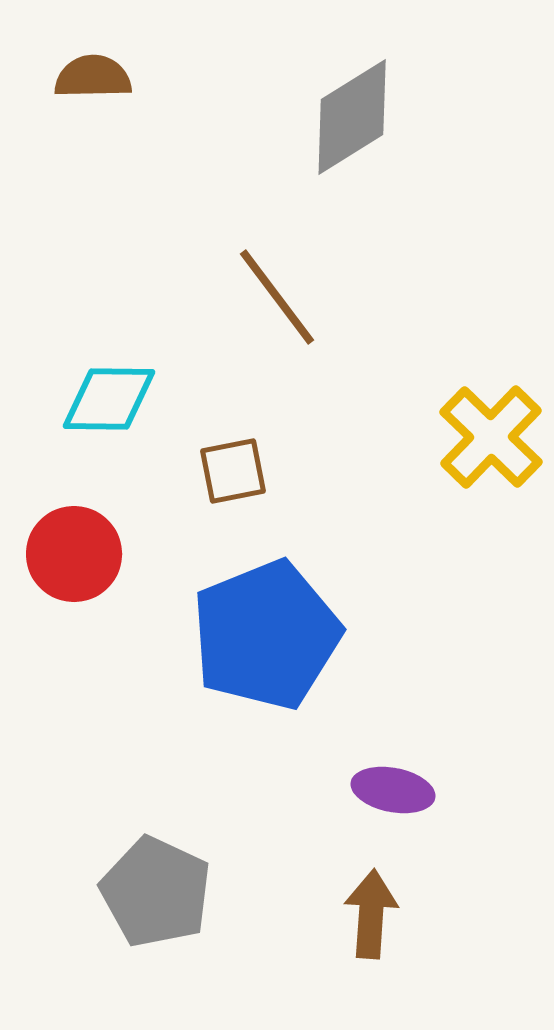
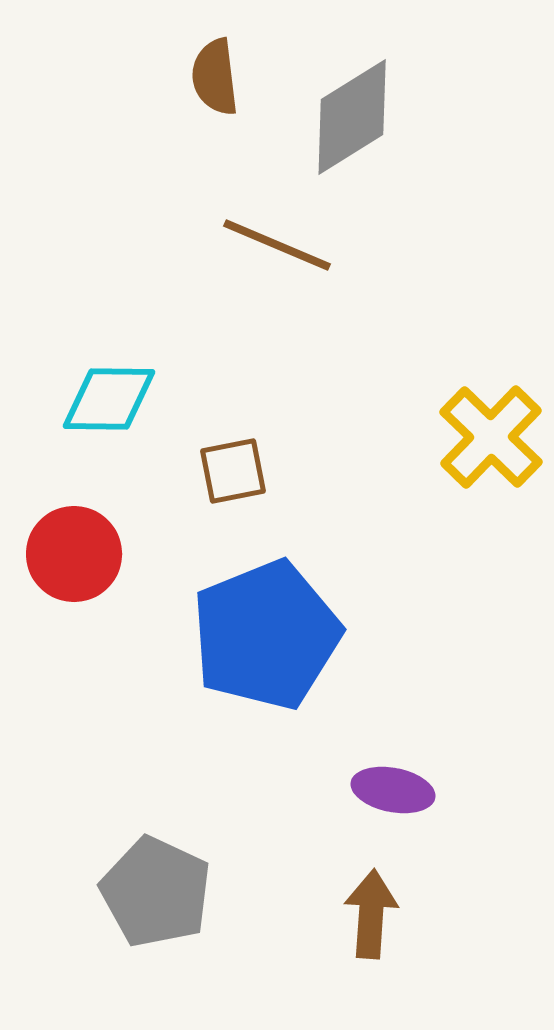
brown semicircle: moved 122 px right; rotated 96 degrees counterclockwise
brown line: moved 52 px up; rotated 30 degrees counterclockwise
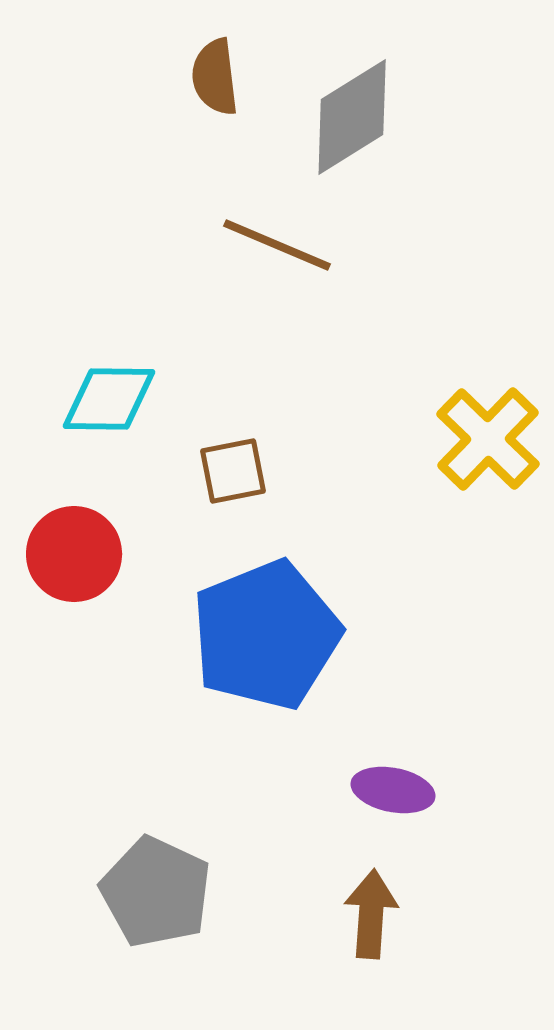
yellow cross: moved 3 px left, 2 px down
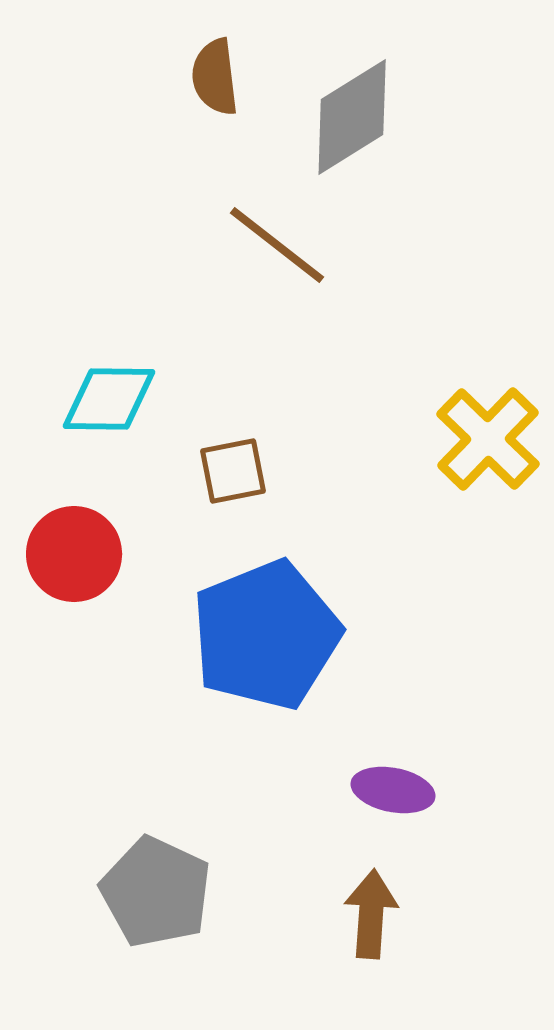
brown line: rotated 15 degrees clockwise
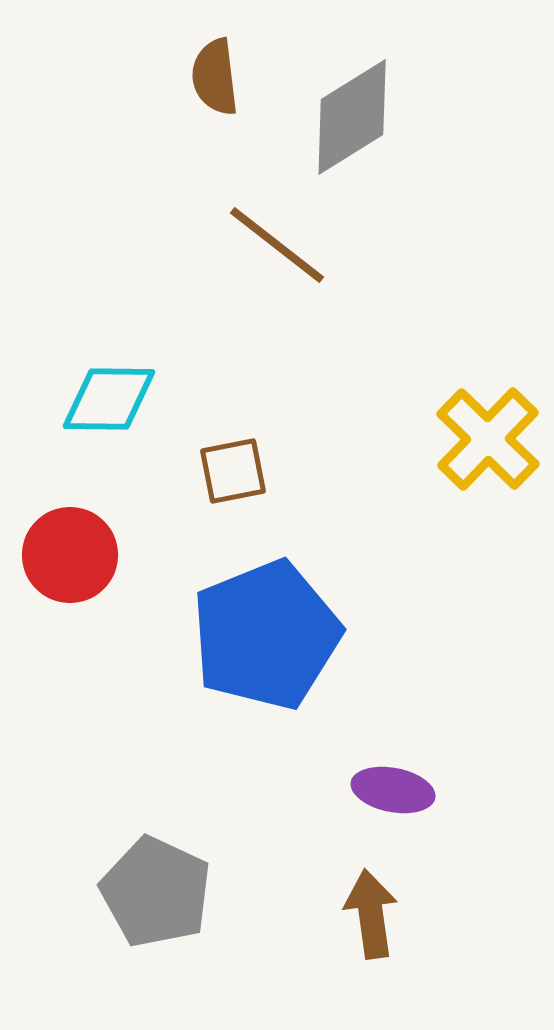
red circle: moved 4 px left, 1 px down
brown arrow: rotated 12 degrees counterclockwise
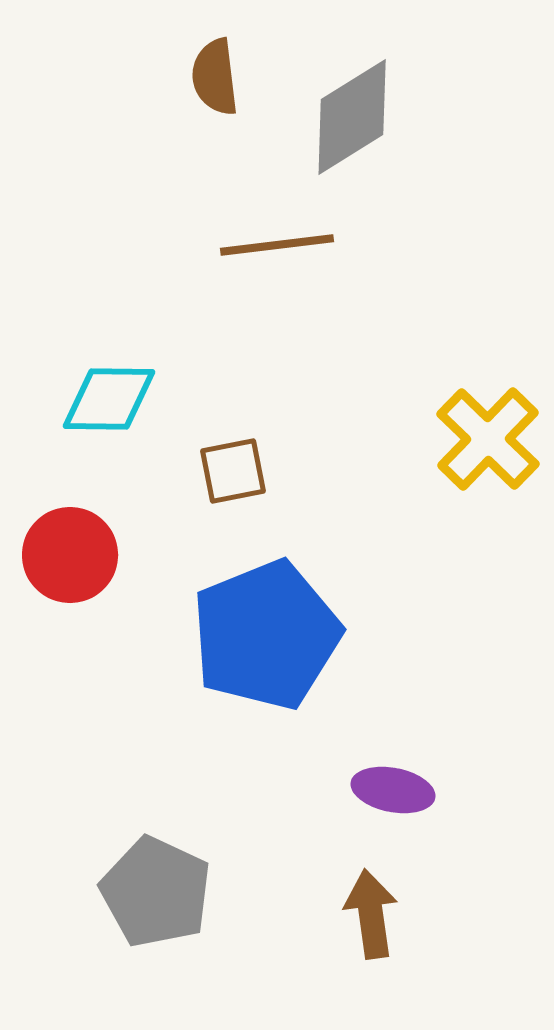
brown line: rotated 45 degrees counterclockwise
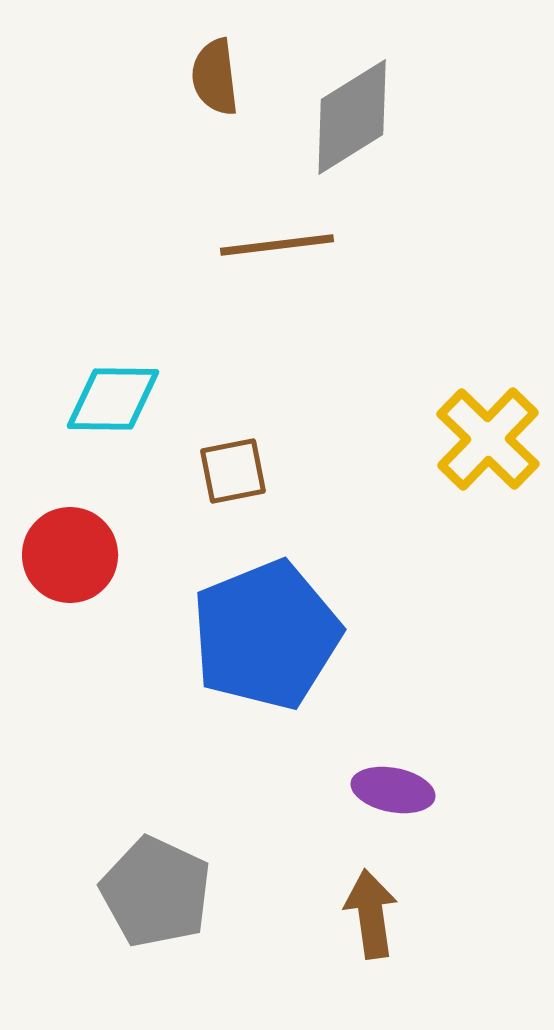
cyan diamond: moved 4 px right
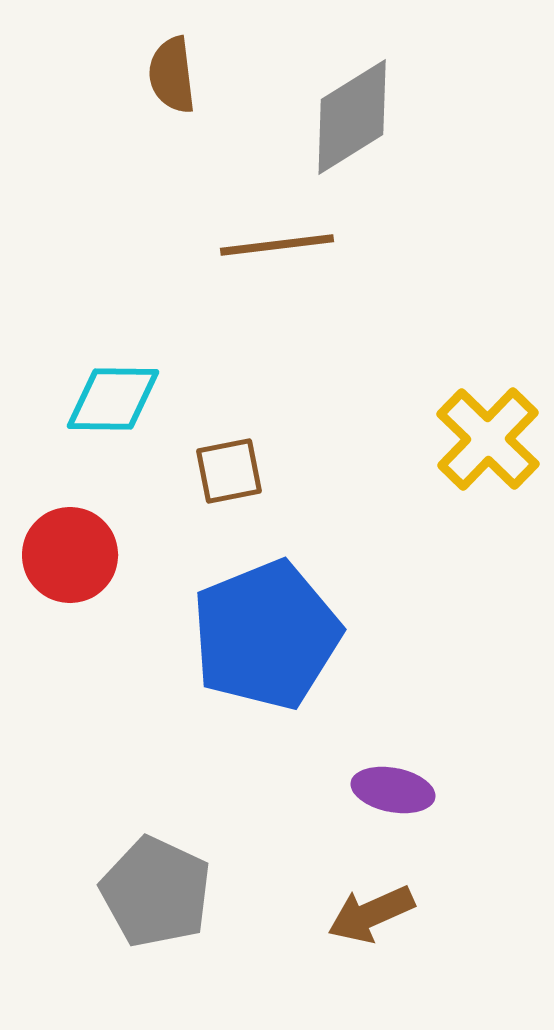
brown semicircle: moved 43 px left, 2 px up
brown square: moved 4 px left
brown arrow: rotated 106 degrees counterclockwise
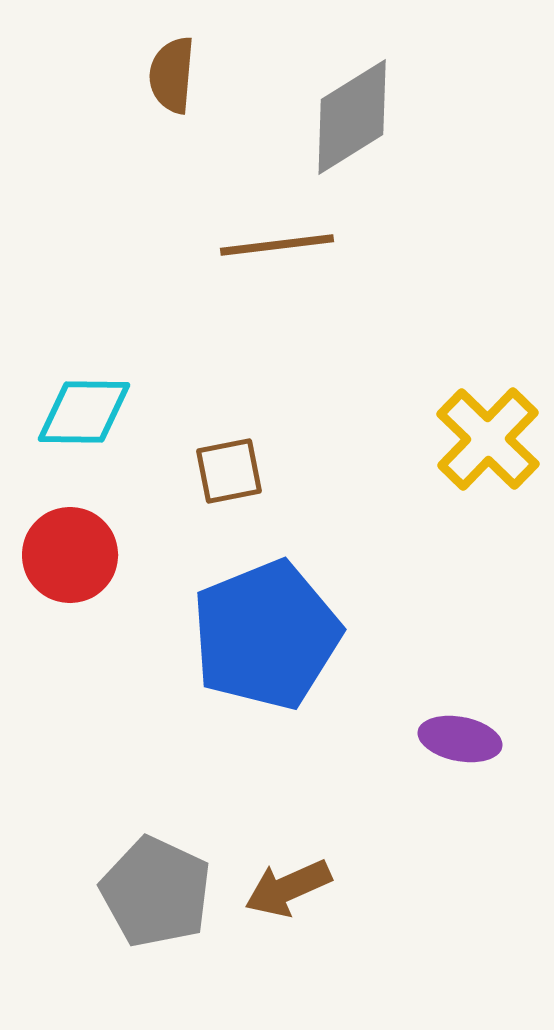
brown semicircle: rotated 12 degrees clockwise
cyan diamond: moved 29 px left, 13 px down
purple ellipse: moved 67 px right, 51 px up
brown arrow: moved 83 px left, 26 px up
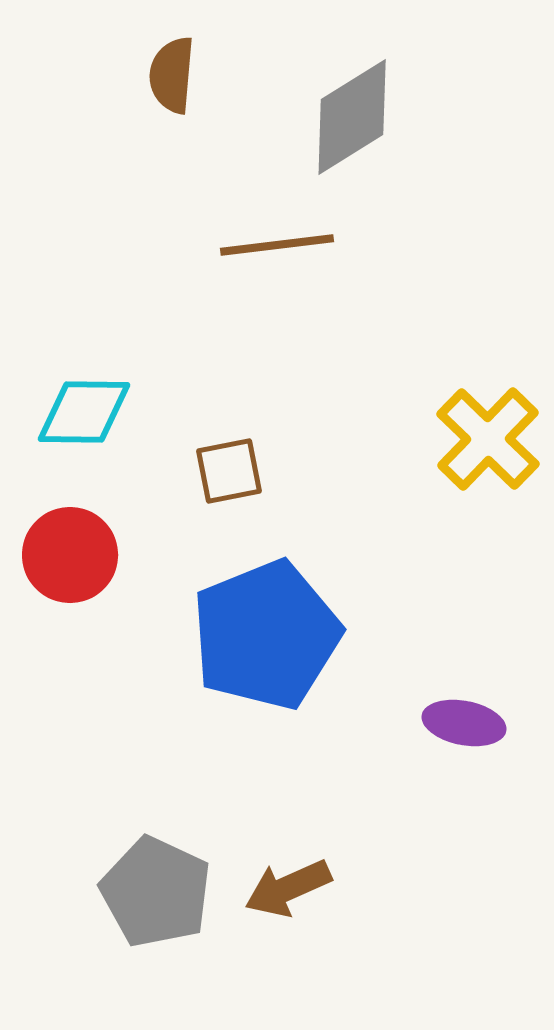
purple ellipse: moved 4 px right, 16 px up
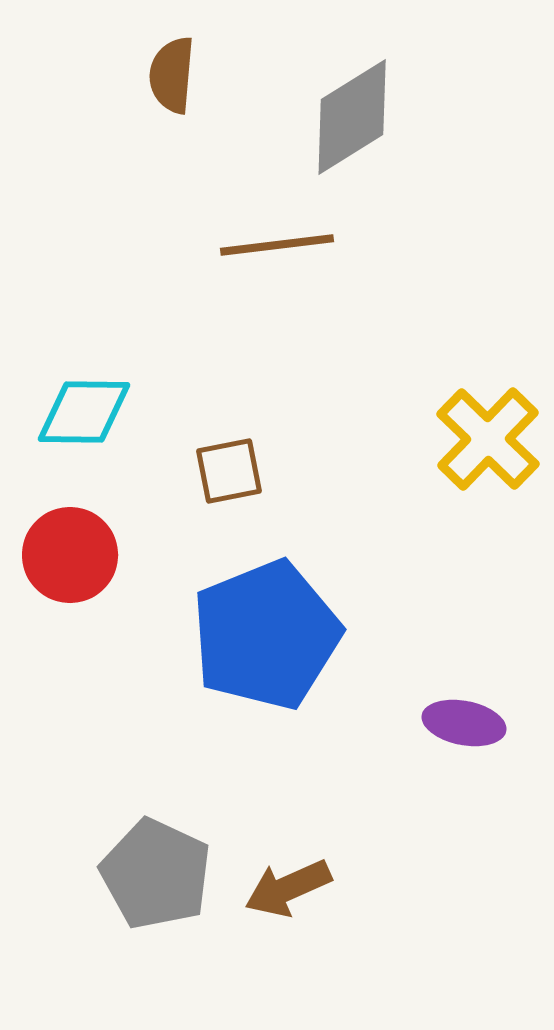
gray pentagon: moved 18 px up
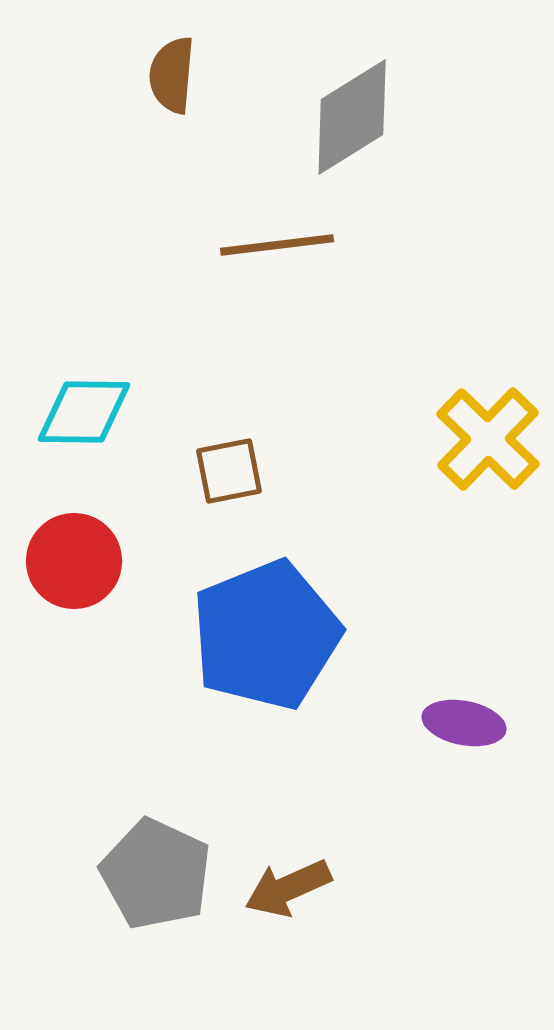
red circle: moved 4 px right, 6 px down
